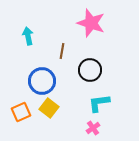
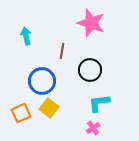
cyan arrow: moved 2 px left
orange square: moved 1 px down
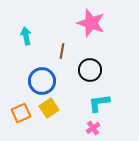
yellow square: rotated 18 degrees clockwise
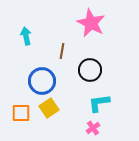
pink star: rotated 8 degrees clockwise
orange square: rotated 24 degrees clockwise
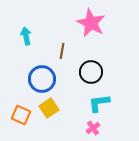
black circle: moved 1 px right, 2 px down
blue circle: moved 2 px up
orange square: moved 2 px down; rotated 24 degrees clockwise
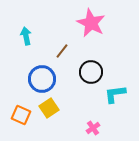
brown line: rotated 28 degrees clockwise
cyan L-shape: moved 16 px right, 9 px up
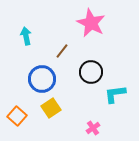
yellow square: moved 2 px right
orange square: moved 4 px left, 1 px down; rotated 18 degrees clockwise
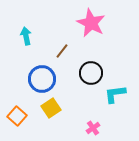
black circle: moved 1 px down
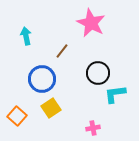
black circle: moved 7 px right
pink cross: rotated 24 degrees clockwise
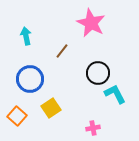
blue circle: moved 12 px left
cyan L-shape: rotated 70 degrees clockwise
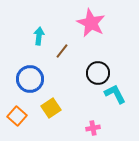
cyan arrow: moved 13 px right; rotated 18 degrees clockwise
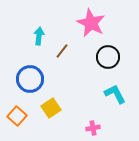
black circle: moved 10 px right, 16 px up
